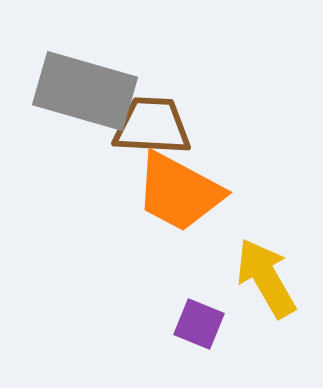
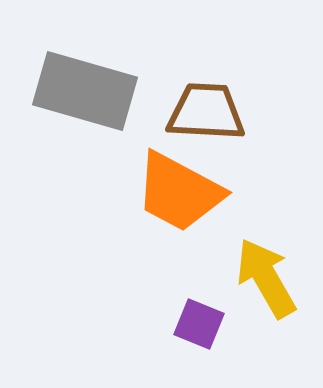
brown trapezoid: moved 54 px right, 14 px up
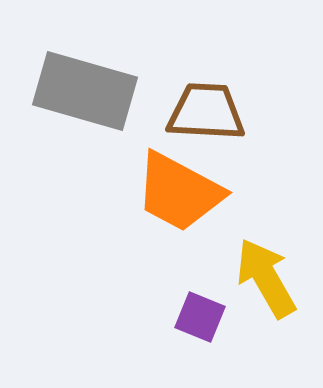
purple square: moved 1 px right, 7 px up
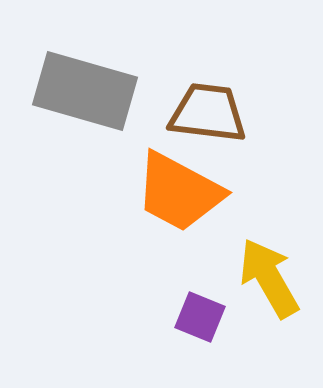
brown trapezoid: moved 2 px right, 1 px down; rotated 4 degrees clockwise
yellow arrow: moved 3 px right
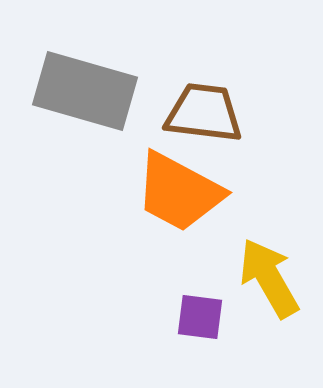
brown trapezoid: moved 4 px left
purple square: rotated 15 degrees counterclockwise
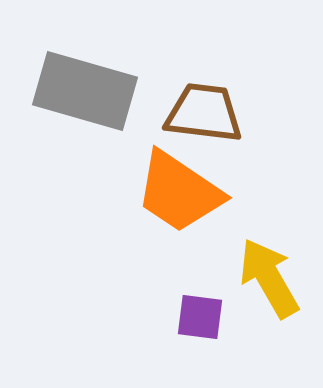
orange trapezoid: rotated 6 degrees clockwise
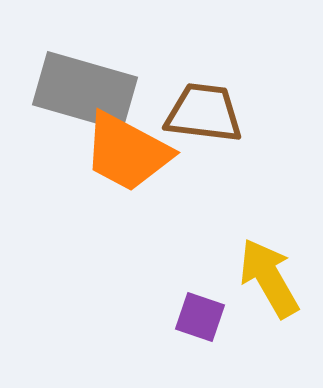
orange trapezoid: moved 52 px left, 40 px up; rotated 6 degrees counterclockwise
purple square: rotated 12 degrees clockwise
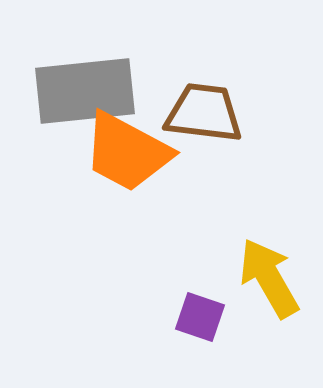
gray rectangle: rotated 22 degrees counterclockwise
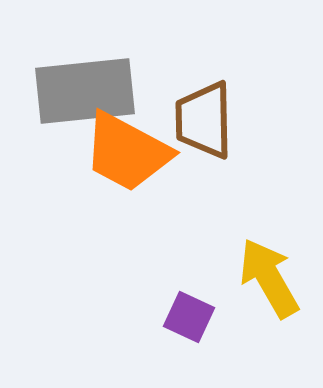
brown trapezoid: moved 7 px down; rotated 98 degrees counterclockwise
purple square: moved 11 px left; rotated 6 degrees clockwise
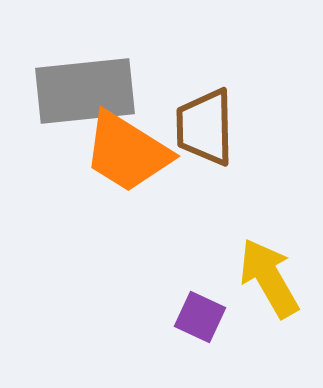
brown trapezoid: moved 1 px right, 7 px down
orange trapezoid: rotated 4 degrees clockwise
purple square: moved 11 px right
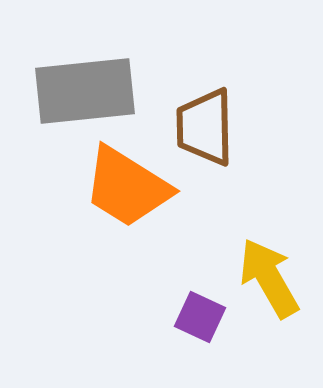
orange trapezoid: moved 35 px down
